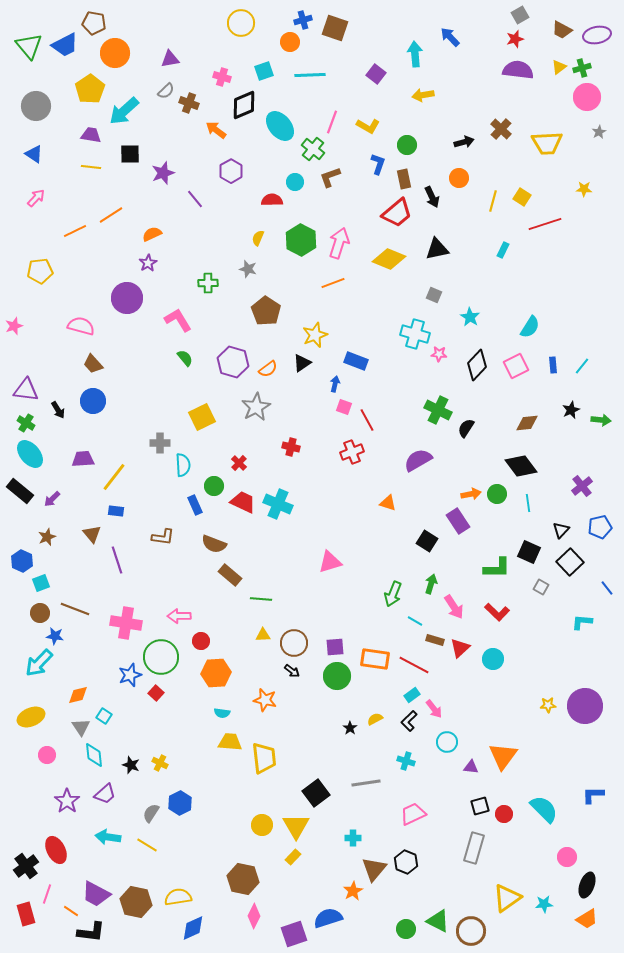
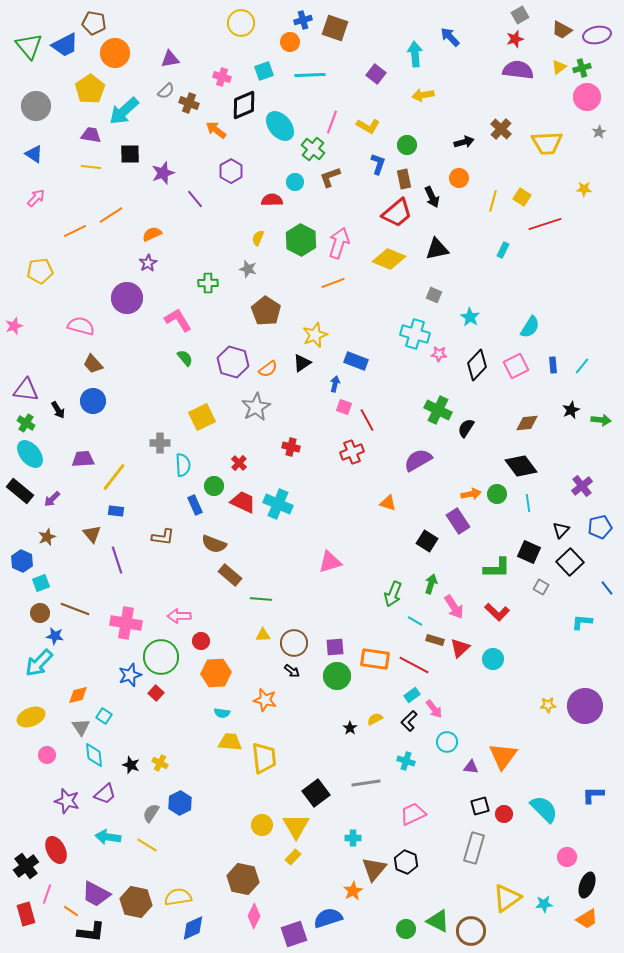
purple star at (67, 801): rotated 20 degrees counterclockwise
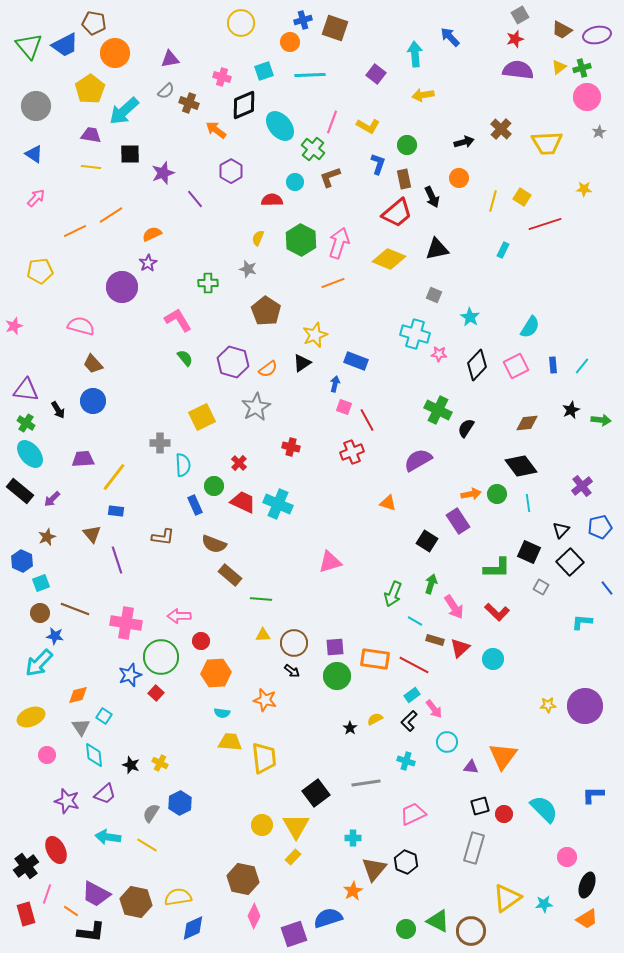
purple circle at (127, 298): moved 5 px left, 11 px up
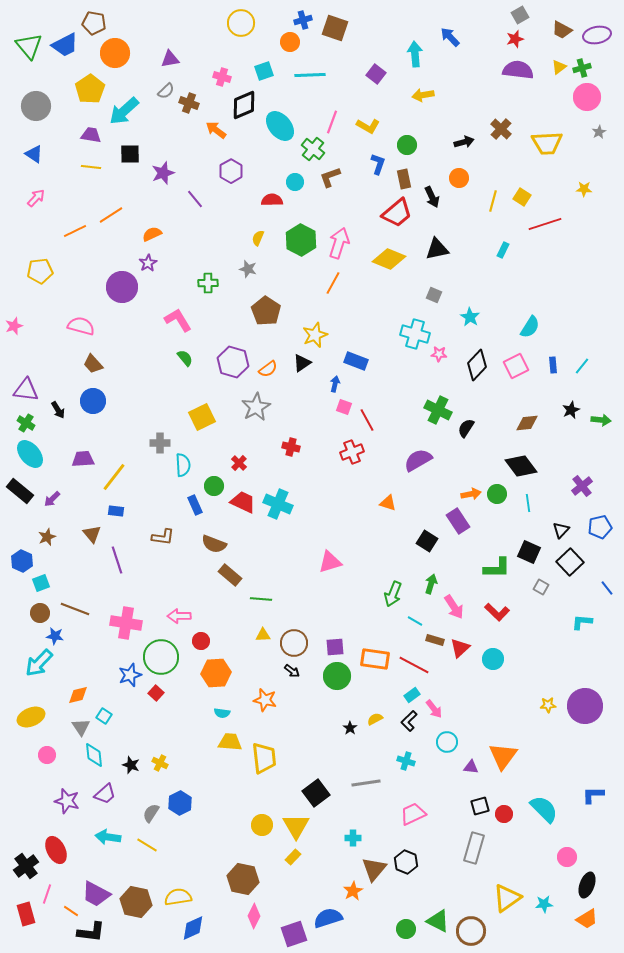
orange line at (333, 283): rotated 40 degrees counterclockwise
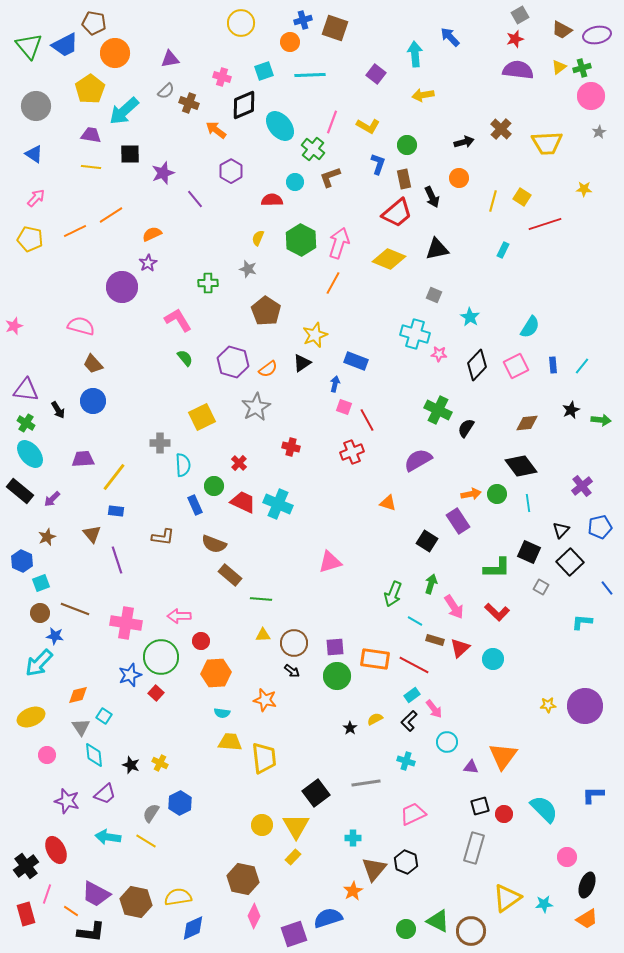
pink circle at (587, 97): moved 4 px right, 1 px up
yellow pentagon at (40, 271): moved 10 px left, 32 px up; rotated 20 degrees clockwise
yellow line at (147, 845): moved 1 px left, 4 px up
